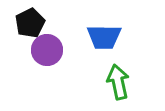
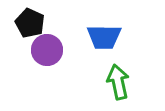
black pentagon: rotated 20 degrees counterclockwise
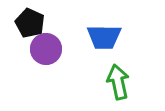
purple circle: moved 1 px left, 1 px up
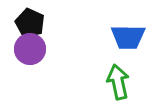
blue trapezoid: moved 24 px right
purple circle: moved 16 px left
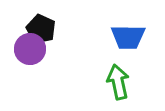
black pentagon: moved 11 px right, 6 px down
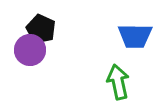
blue trapezoid: moved 7 px right, 1 px up
purple circle: moved 1 px down
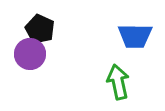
black pentagon: moved 1 px left
purple circle: moved 4 px down
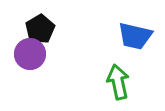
black pentagon: rotated 16 degrees clockwise
blue trapezoid: rotated 12 degrees clockwise
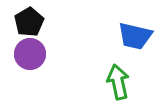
black pentagon: moved 11 px left, 7 px up
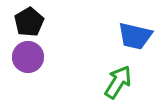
purple circle: moved 2 px left, 3 px down
green arrow: rotated 44 degrees clockwise
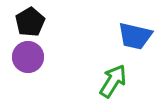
black pentagon: moved 1 px right
green arrow: moved 5 px left, 1 px up
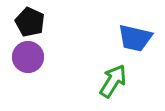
black pentagon: rotated 16 degrees counterclockwise
blue trapezoid: moved 2 px down
